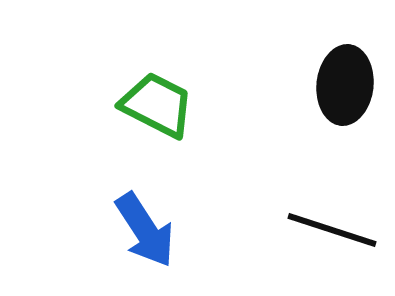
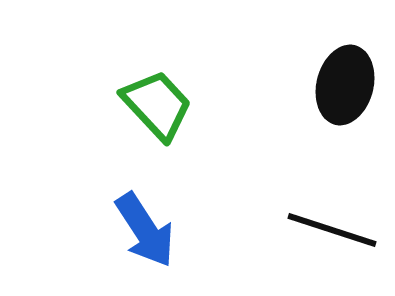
black ellipse: rotated 8 degrees clockwise
green trapezoid: rotated 20 degrees clockwise
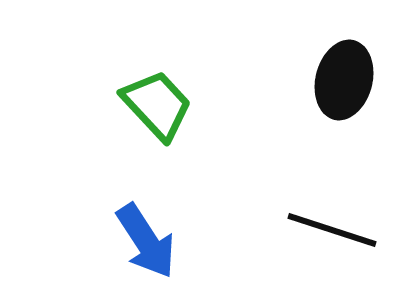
black ellipse: moved 1 px left, 5 px up
blue arrow: moved 1 px right, 11 px down
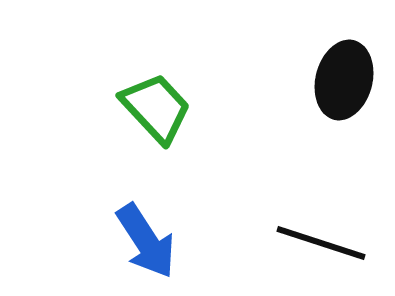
green trapezoid: moved 1 px left, 3 px down
black line: moved 11 px left, 13 px down
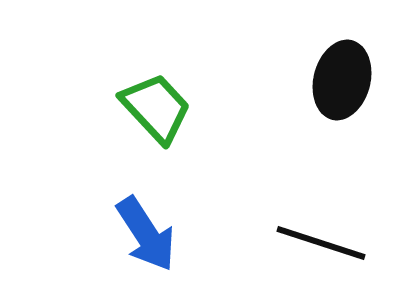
black ellipse: moved 2 px left
blue arrow: moved 7 px up
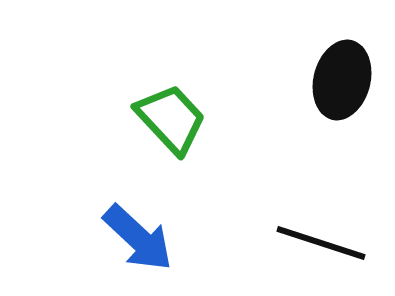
green trapezoid: moved 15 px right, 11 px down
blue arrow: moved 8 px left, 4 px down; rotated 14 degrees counterclockwise
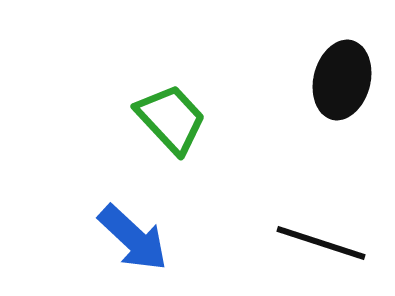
blue arrow: moved 5 px left
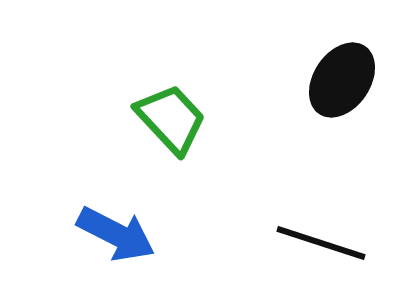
black ellipse: rotated 20 degrees clockwise
blue arrow: moved 17 px left, 4 px up; rotated 16 degrees counterclockwise
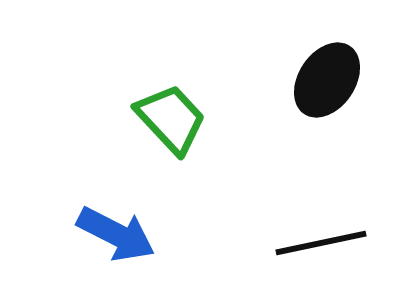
black ellipse: moved 15 px left
black line: rotated 30 degrees counterclockwise
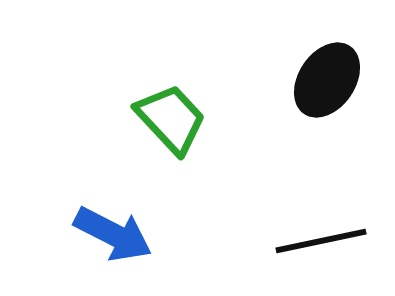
blue arrow: moved 3 px left
black line: moved 2 px up
